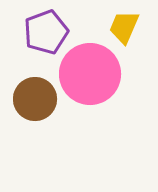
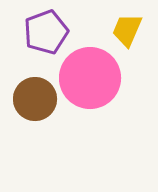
yellow trapezoid: moved 3 px right, 3 px down
pink circle: moved 4 px down
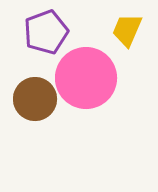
pink circle: moved 4 px left
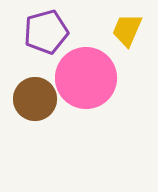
purple pentagon: rotated 6 degrees clockwise
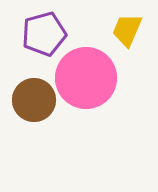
purple pentagon: moved 2 px left, 2 px down
brown circle: moved 1 px left, 1 px down
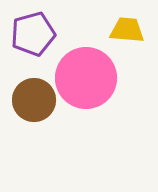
yellow trapezoid: rotated 72 degrees clockwise
purple pentagon: moved 11 px left
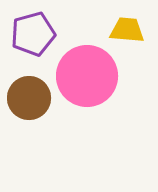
pink circle: moved 1 px right, 2 px up
brown circle: moved 5 px left, 2 px up
